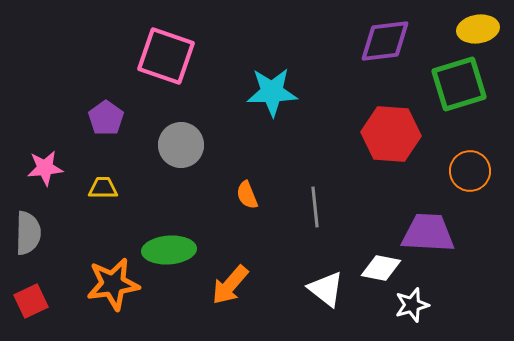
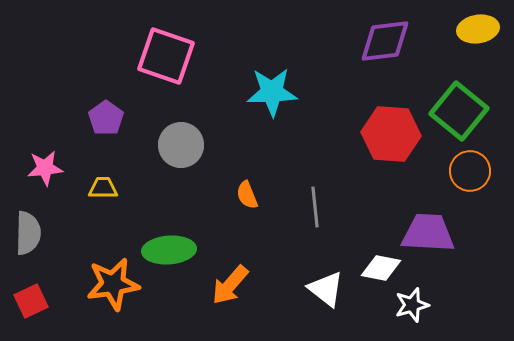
green square: moved 27 px down; rotated 34 degrees counterclockwise
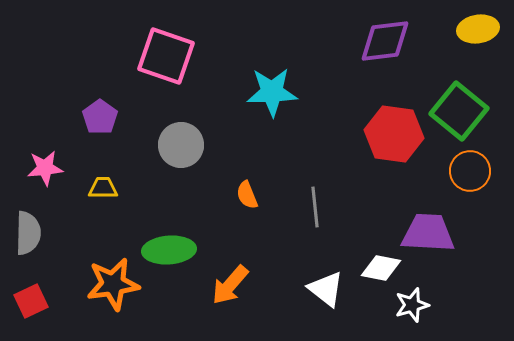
purple pentagon: moved 6 px left, 1 px up
red hexagon: moved 3 px right; rotated 4 degrees clockwise
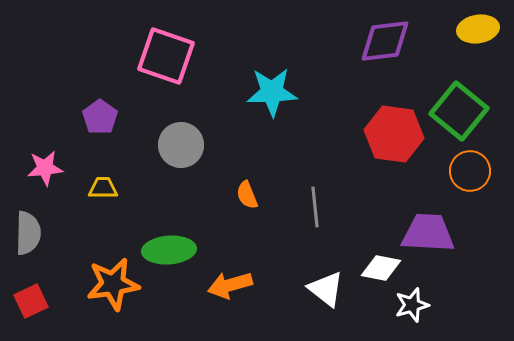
orange arrow: rotated 33 degrees clockwise
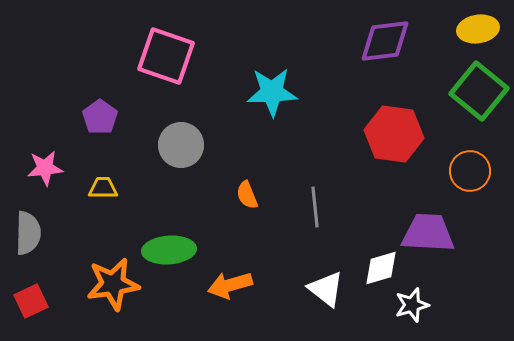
green square: moved 20 px right, 20 px up
white diamond: rotated 27 degrees counterclockwise
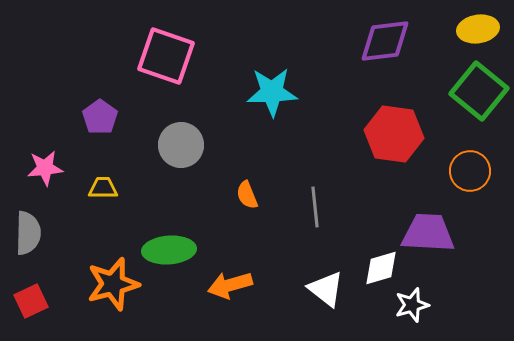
orange star: rotated 6 degrees counterclockwise
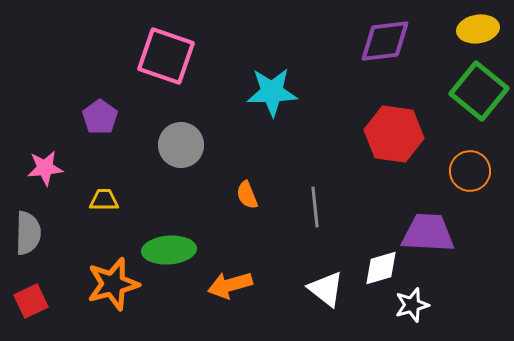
yellow trapezoid: moved 1 px right, 12 px down
